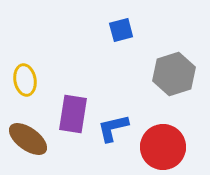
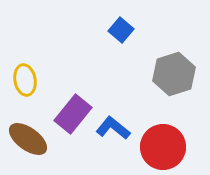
blue square: rotated 35 degrees counterclockwise
purple rectangle: rotated 30 degrees clockwise
blue L-shape: rotated 52 degrees clockwise
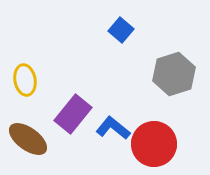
red circle: moved 9 px left, 3 px up
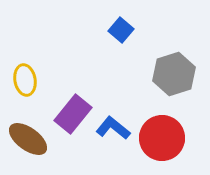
red circle: moved 8 px right, 6 px up
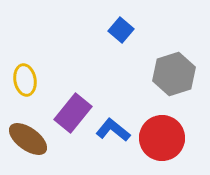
purple rectangle: moved 1 px up
blue L-shape: moved 2 px down
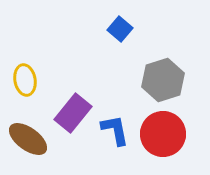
blue square: moved 1 px left, 1 px up
gray hexagon: moved 11 px left, 6 px down
blue L-shape: moved 2 px right; rotated 40 degrees clockwise
red circle: moved 1 px right, 4 px up
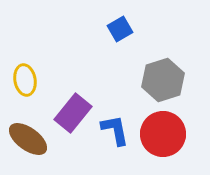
blue square: rotated 20 degrees clockwise
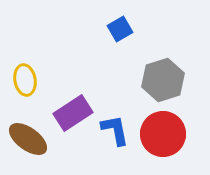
purple rectangle: rotated 18 degrees clockwise
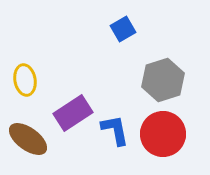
blue square: moved 3 px right
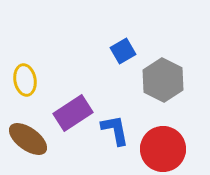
blue square: moved 22 px down
gray hexagon: rotated 15 degrees counterclockwise
red circle: moved 15 px down
